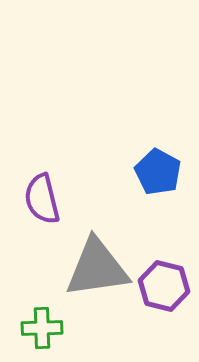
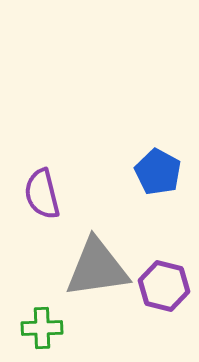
purple semicircle: moved 5 px up
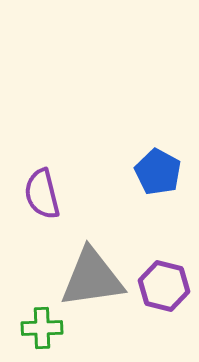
gray triangle: moved 5 px left, 10 px down
